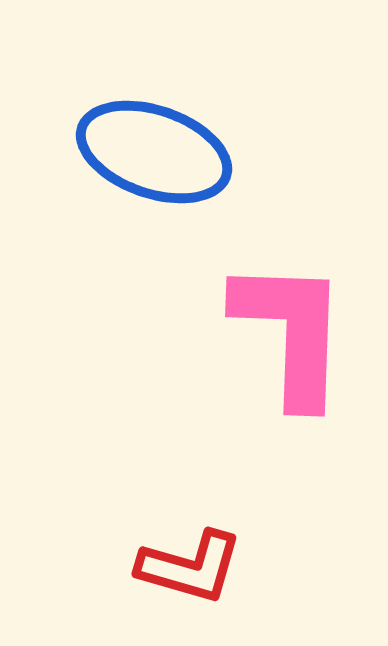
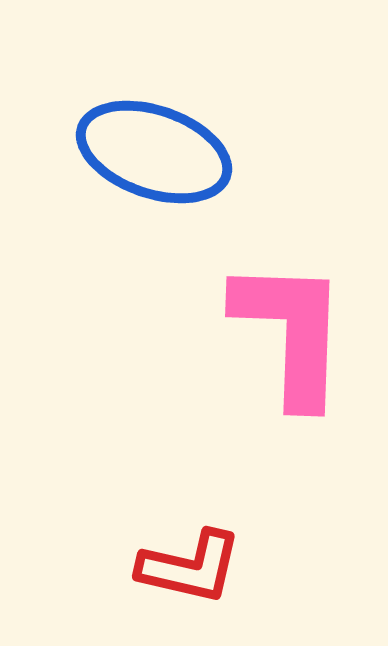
red L-shape: rotated 3 degrees counterclockwise
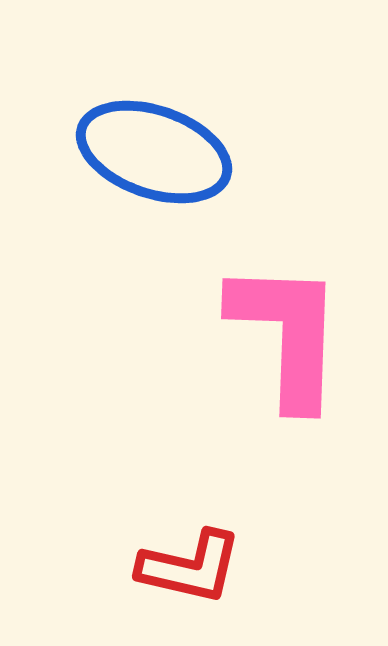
pink L-shape: moved 4 px left, 2 px down
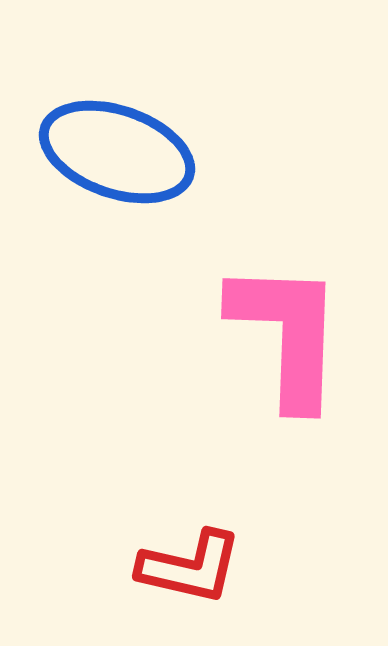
blue ellipse: moved 37 px left
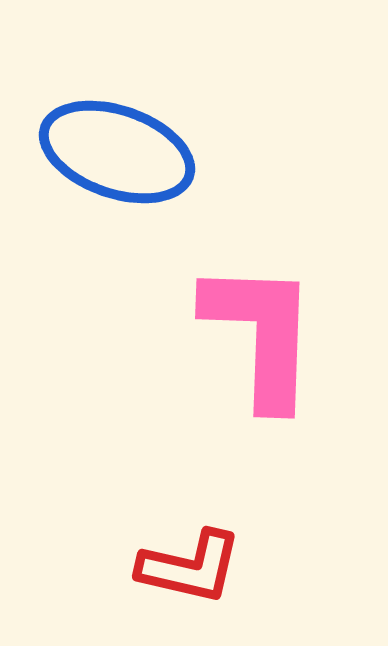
pink L-shape: moved 26 px left
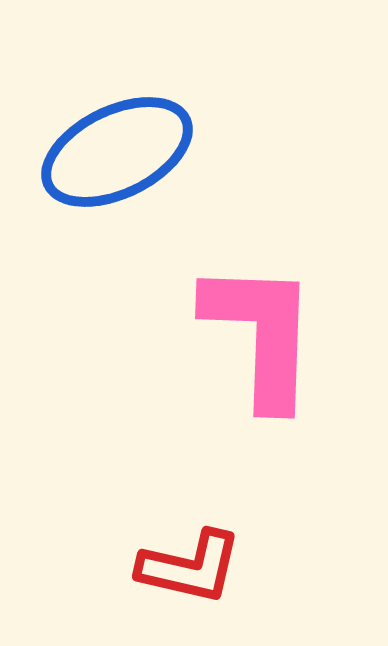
blue ellipse: rotated 45 degrees counterclockwise
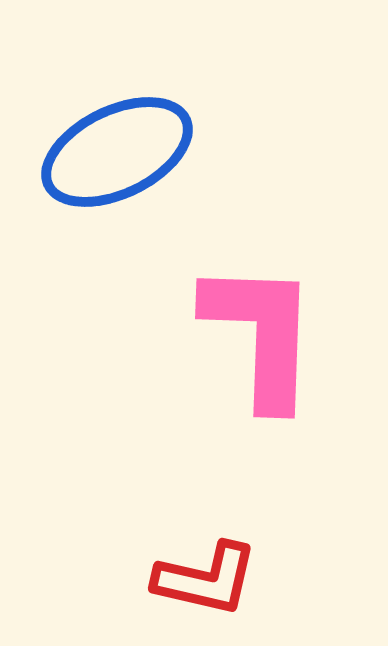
red L-shape: moved 16 px right, 12 px down
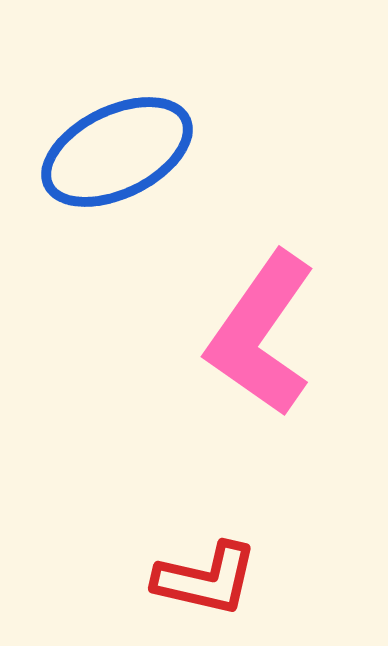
pink L-shape: rotated 147 degrees counterclockwise
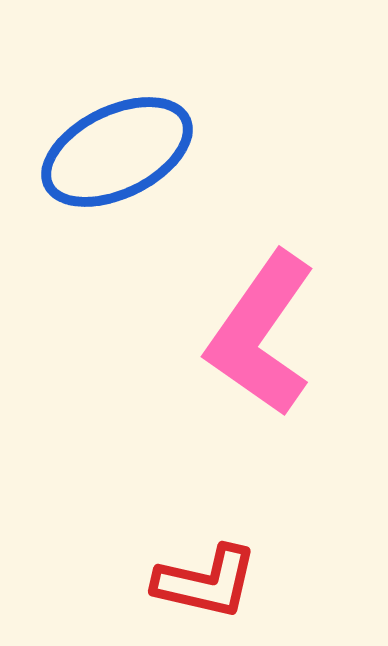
red L-shape: moved 3 px down
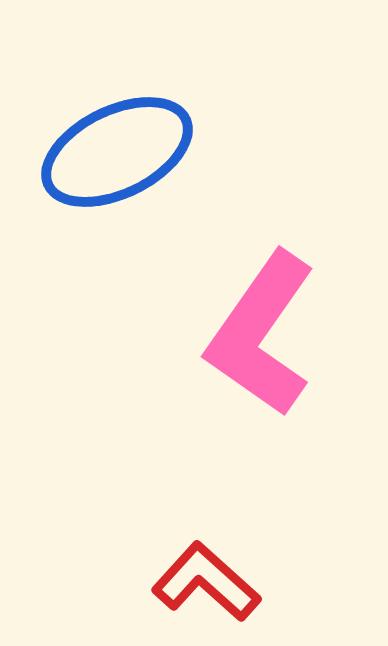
red L-shape: rotated 151 degrees counterclockwise
